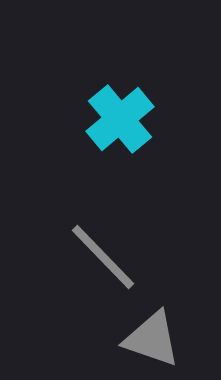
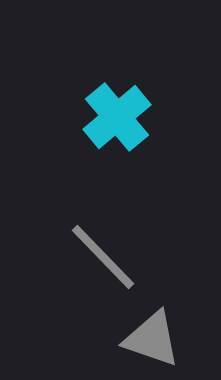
cyan cross: moved 3 px left, 2 px up
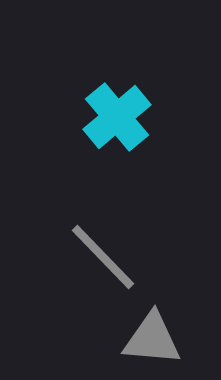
gray triangle: rotated 14 degrees counterclockwise
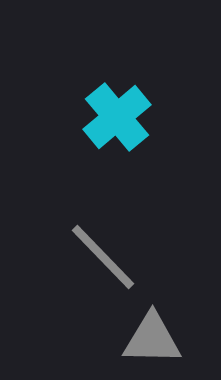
gray triangle: rotated 4 degrees counterclockwise
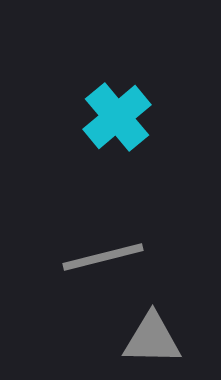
gray line: rotated 60 degrees counterclockwise
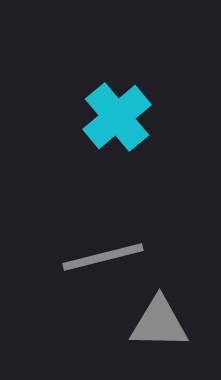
gray triangle: moved 7 px right, 16 px up
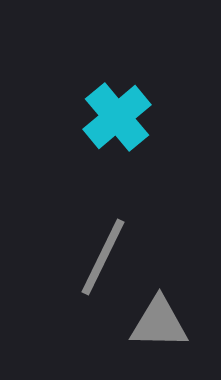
gray line: rotated 50 degrees counterclockwise
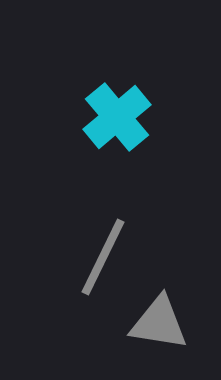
gray triangle: rotated 8 degrees clockwise
